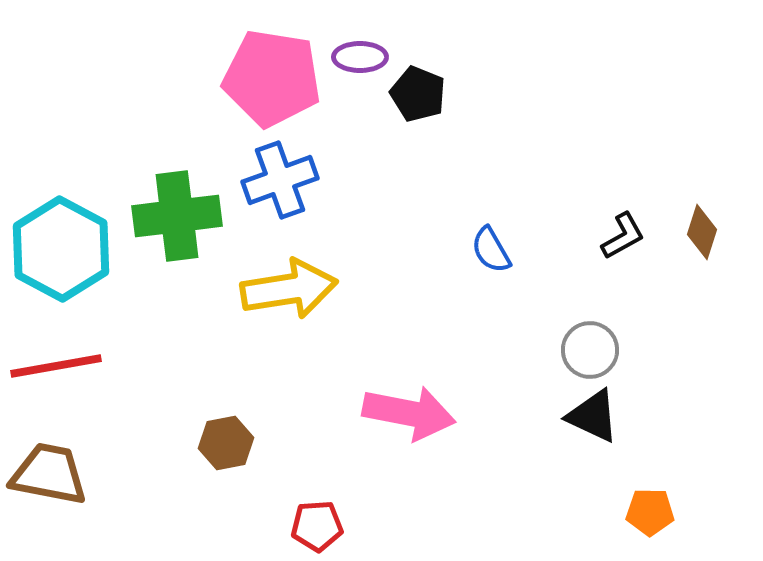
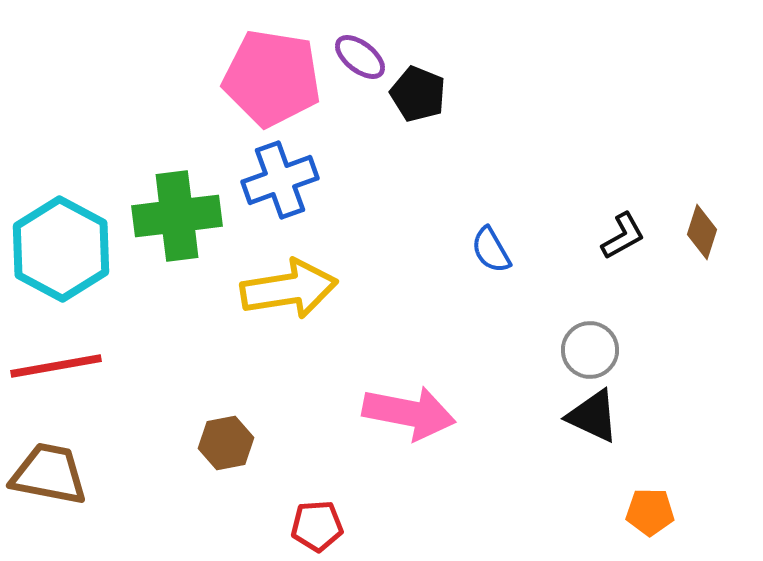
purple ellipse: rotated 38 degrees clockwise
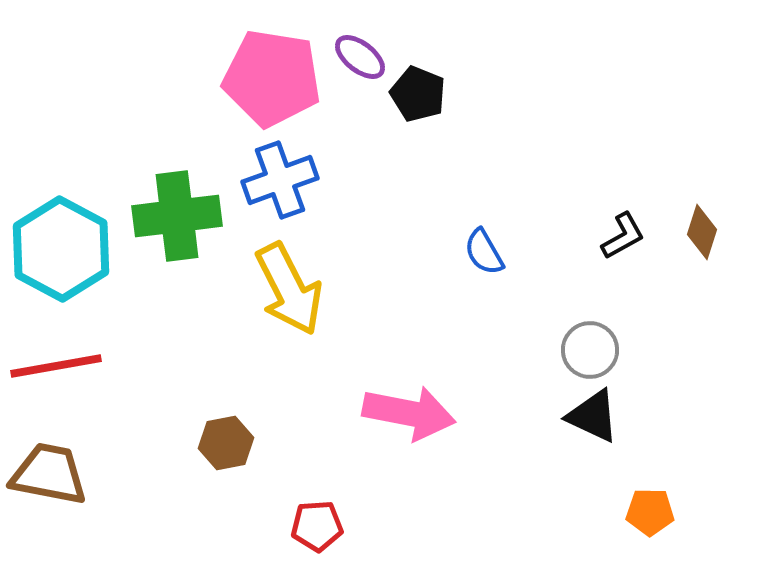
blue semicircle: moved 7 px left, 2 px down
yellow arrow: rotated 72 degrees clockwise
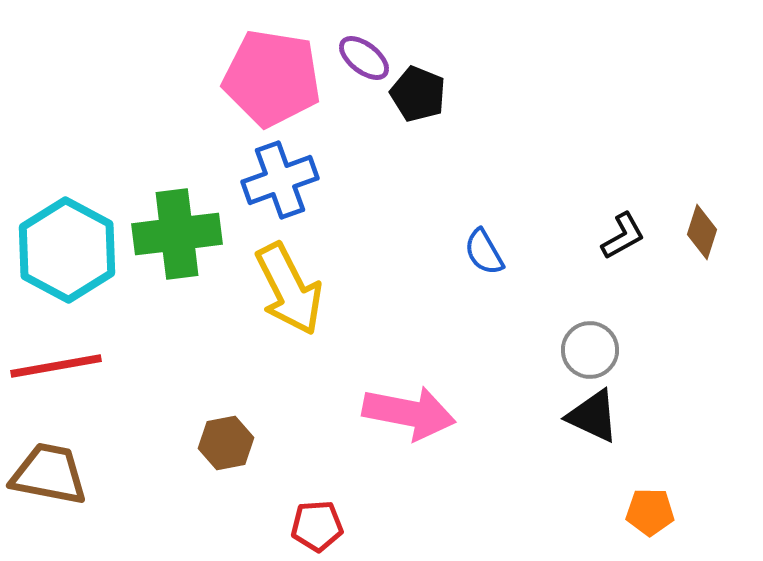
purple ellipse: moved 4 px right, 1 px down
green cross: moved 18 px down
cyan hexagon: moved 6 px right, 1 px down
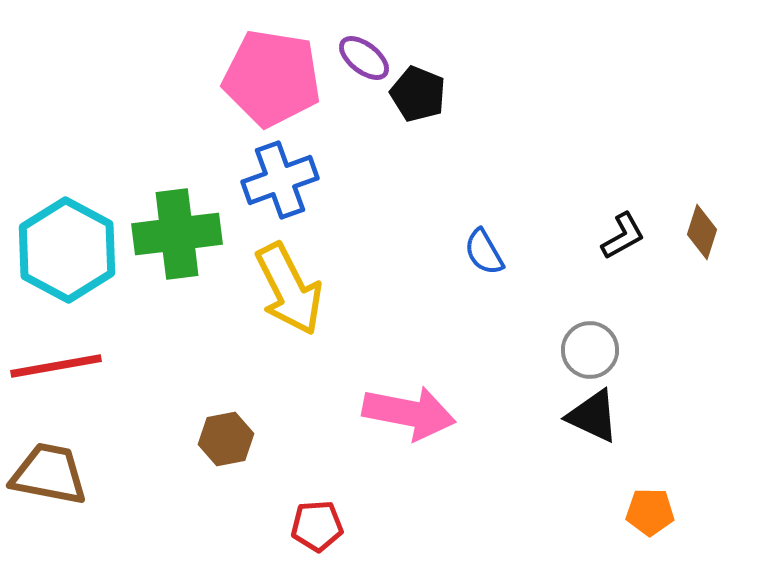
brown hexagon: moved 4 px up
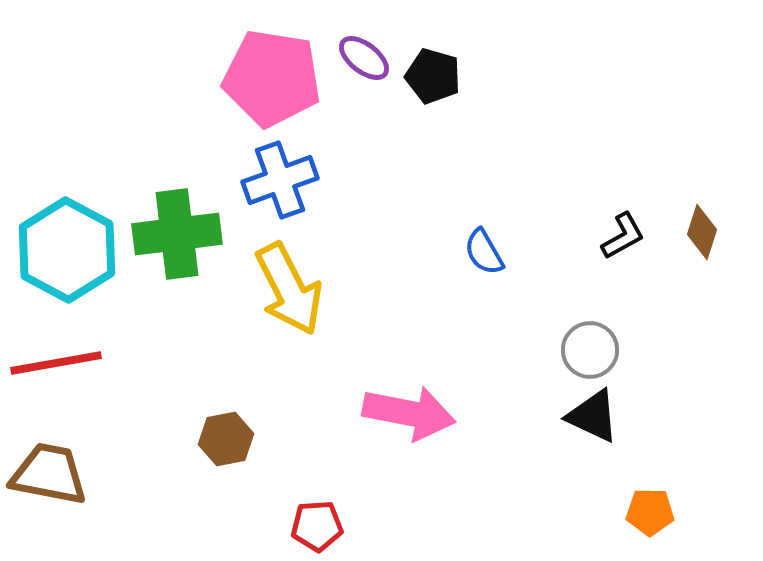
black pentagon: moved 15 px right, 18 px up; rotated 6 degrees counterclockwise
red line: moved 3 px up
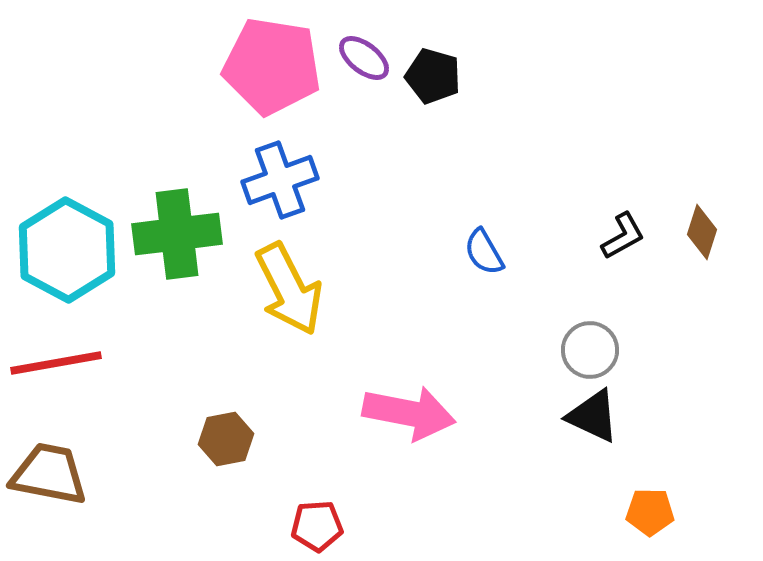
pink pentagon: moved 12 px up
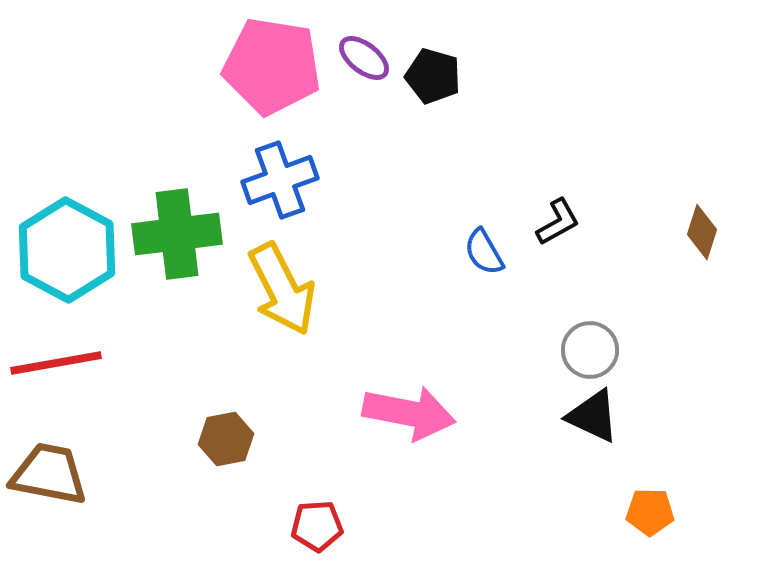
black L-shape: moved 65 px left, 14 px up
yellow arrow: moved 7 px left
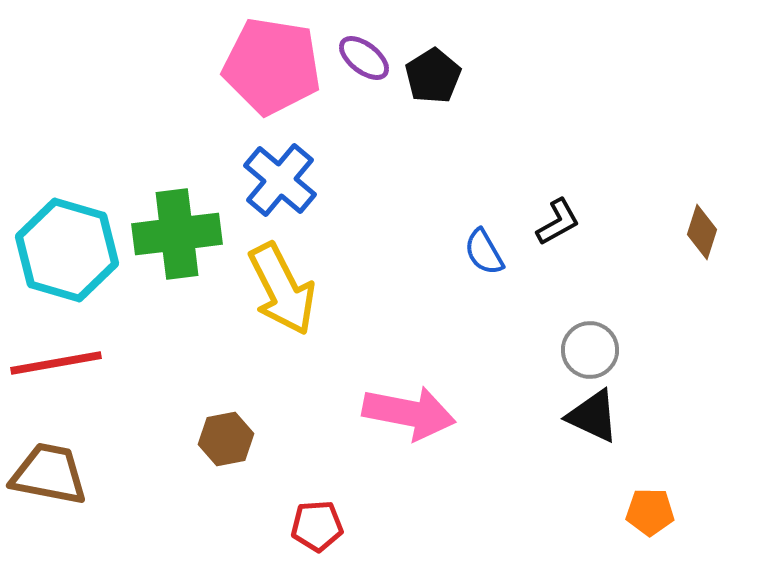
black pentagon: rotated 24 degrees clockwise
blue cross: rotated 30 degrees counterclockwise
cyan hexagon: rotated 12 degrees counterclockwise
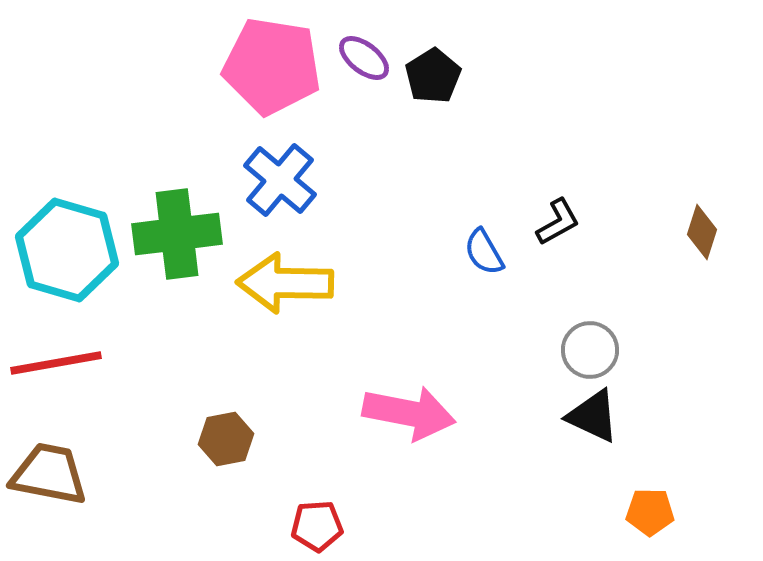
yellow arrow: moved 3 px right, 6 px up; rotated 118 degrees clockwise
